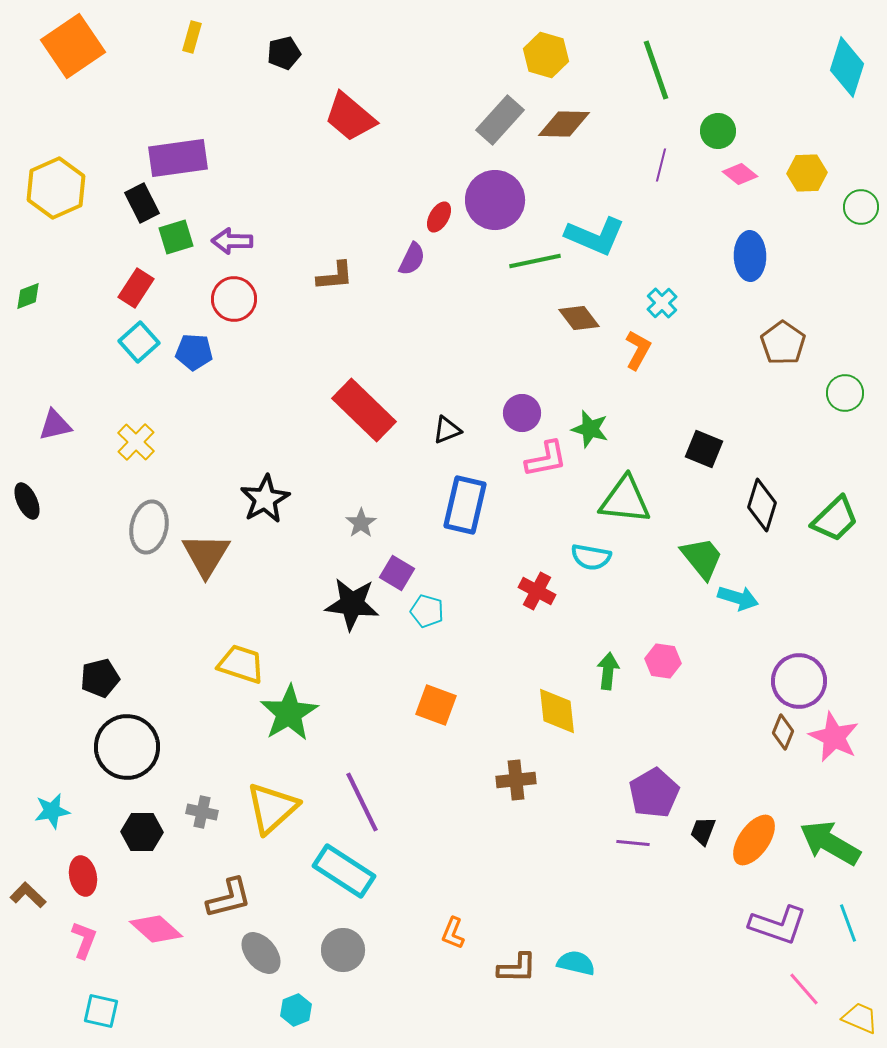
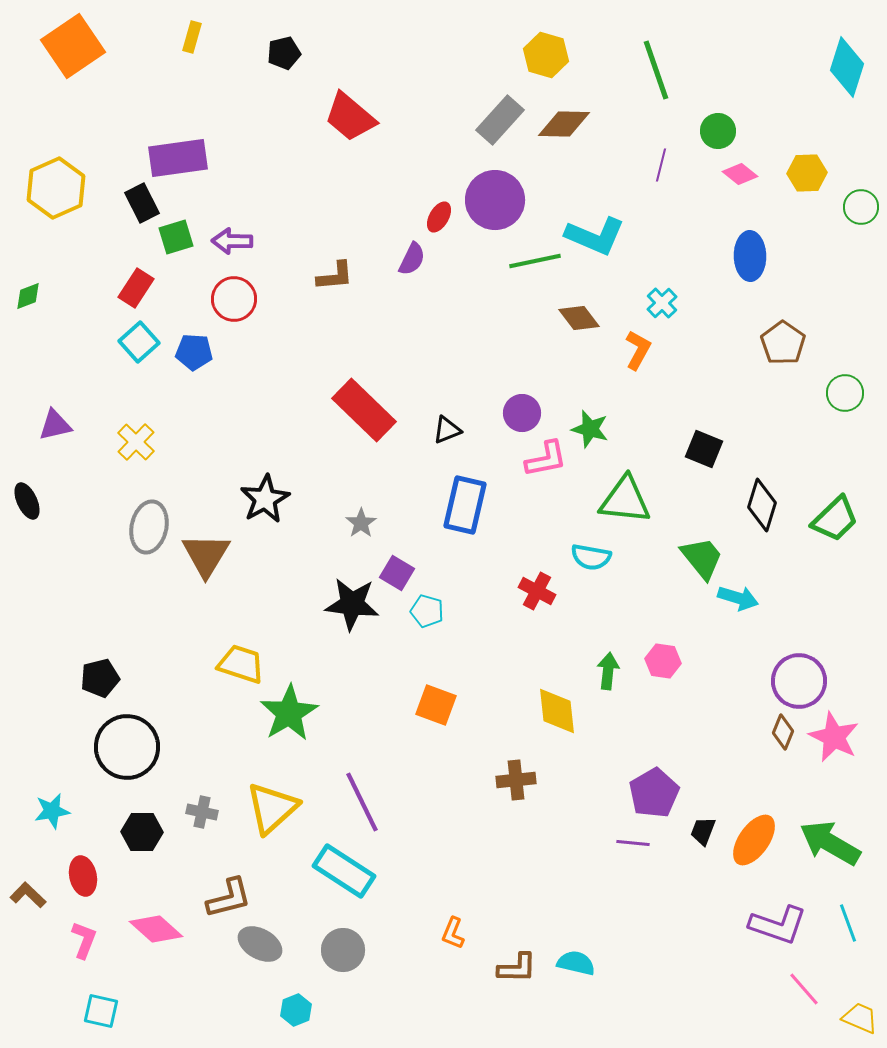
gray ellipse at (261, 953): moved 1 px left, 9 px up; rotated 21 degrees counterclockwise
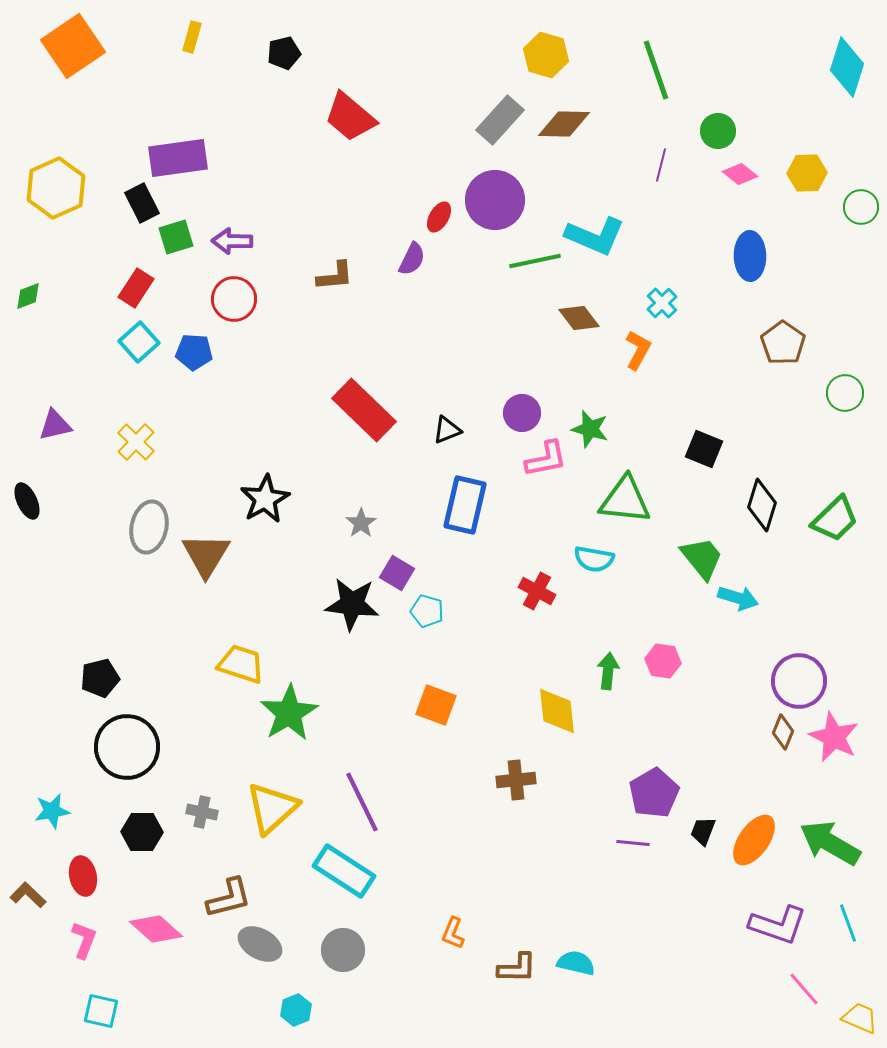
cyan semicircle at (591, 557): moved 3 px right, 2 px down
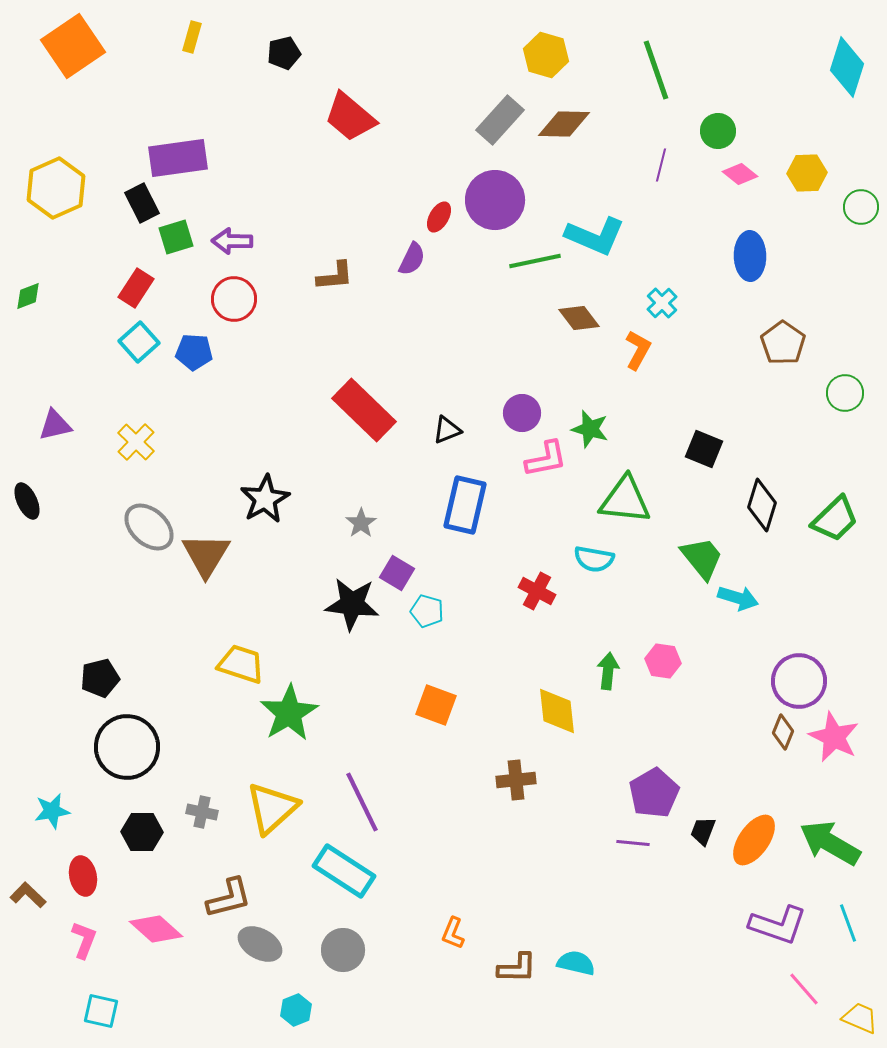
gray ellipse at (149, 527): rotated 60 degrees counterclockwise
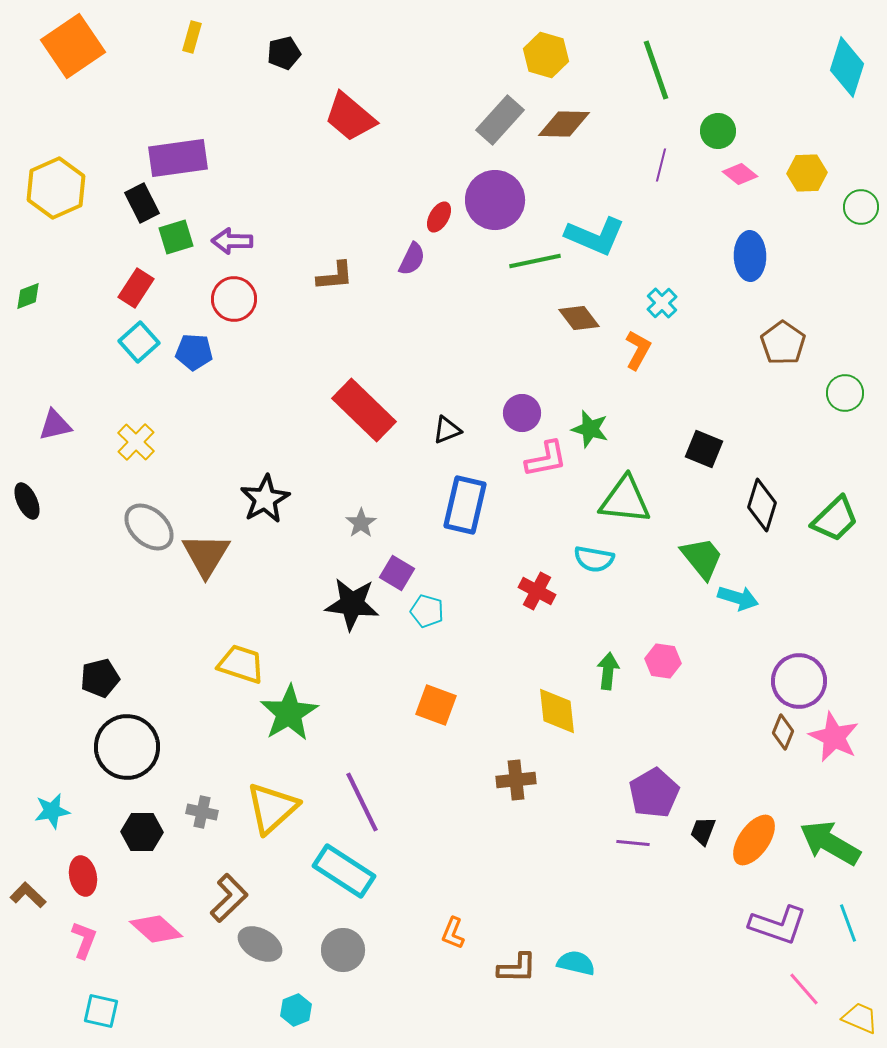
brown L-shape at (229, 898): rotated 30 degrees counterclockwise
